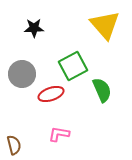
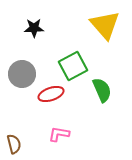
brown semicircle: moved 1 px up
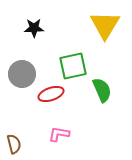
yellow triangle: rotated 12 degrees clockwise
green square: rotated 16 degrees clockwise
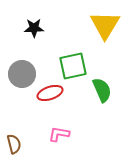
red ellipse: moved 1 px left, 1 px up
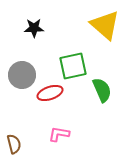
yellow triangle: rotated 20 degrees counterclockwise
gray circle: moved 1 px down
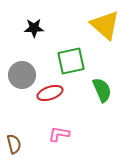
green square: moved 2 px left, 5 px up
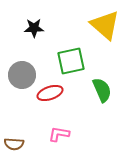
brown semicircle: rotated 108 degrees clockwise
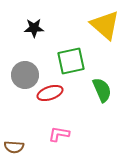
gray circle: moved 3 px right
brown semicircle: moved 3 px down
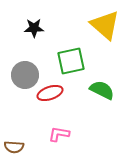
green semicircle: rotated 40 degrees counterclockwise
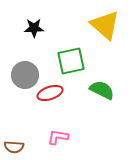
pink L-shape: moved 1 px left, 3 px down
